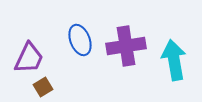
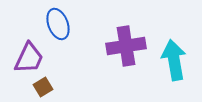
blue ellipse: moved 22 px left, 16 px up
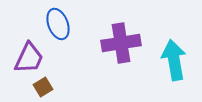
purple cross: moved 5 px left, 3 px up
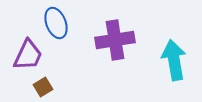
blue ellipse: moved 2 px left, 1 px up
purple cross: moved 6 px left, 3 px up
purple trapezoid: moved 1 px left, 3 px up
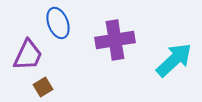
blue ellipse: moved 2 px right
cyan arrow: rotated 57 degrees clockwise
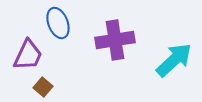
brown square: rotated 18 degrees counterclockwise
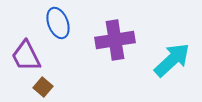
purple trapezoid: moved 2 px left, 1 px down; rotated 128 degrees clockwise
cyan arrow: moved 2 px left
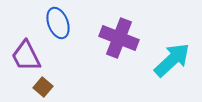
purple cross: moved 4 px right, 2 px up; rotated 30 degrees clockwise
